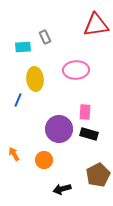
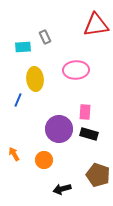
brown pentagon: rotated 25 degrees counterclockwise
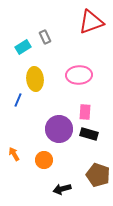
red triangle: moved 5 px left, 3 px up; rotated 12 degrees counterclockwise
cyan rectangle: rotated 28 degrees counterclockwise
pink ellipse: moved 3 px right, 5 px down
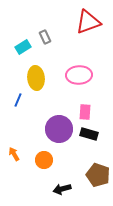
red triangle: moved 3 px left
yellow ellipse: moved 1 px right, 1 px up
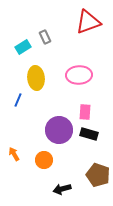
purple circle: moved 1 px down
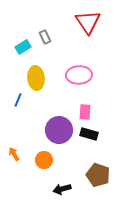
red triangle: rotated 44 degrees counterclockwise
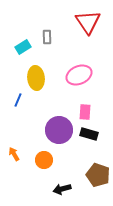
gray rectangle: moved 2 px right; rotated 24 degrees clockwise
pink ellipse: rotated 20 degrees counterclockwise
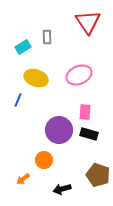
yellow ellipse: rotated 65 degrees counterclockwise
orange arrow: moved 9 px right, 25 px down; rotated 96 degrees counterclockwise
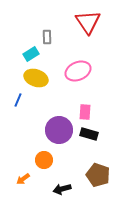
cyan rectangle: moved 8 px right, 7 px down
pink ellipse: moved 1 px left, 4 px up
